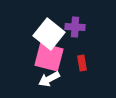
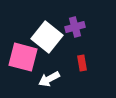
purple cross: rotated 18 degrees counterclockwise
white square: moved 2 px left, 3 px down
pink square: moved 26 px left
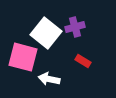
white square: moved 1 px left, 4 px up
red rectangle: moved 1 px right, 2 px up; rotated 49 degrees counterclockwise
white arrow: rotated 40 degrees clockwise
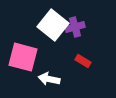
white square: moved 7 px right, 8 px up
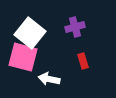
white square: moved 23 px left, 8 px down
red rectangle: rotated 42 degrees clockwise
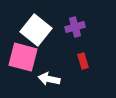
white square: moved 6 px right, 3 px up
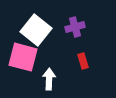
white arrow: rotated 80 degrees clockwise
